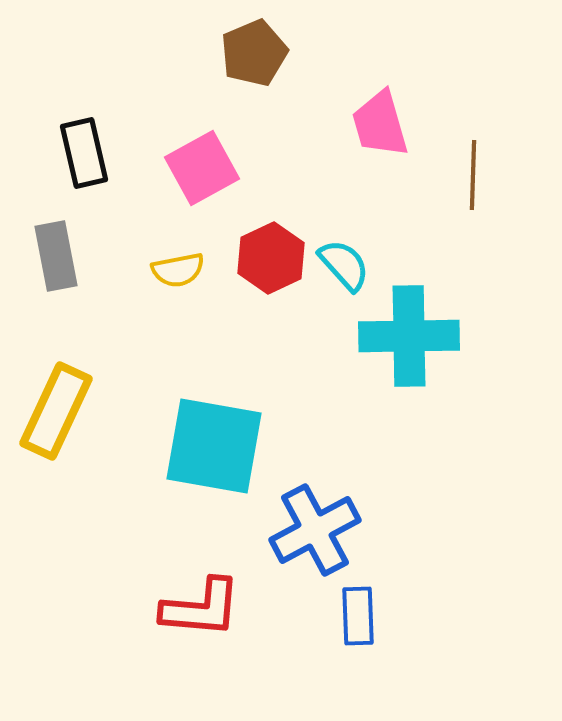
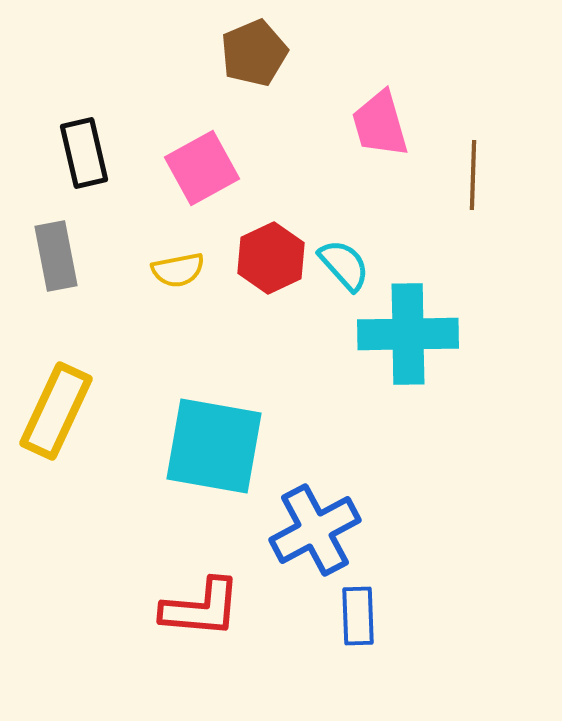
cyan cross: moved 1 px left, 2 px up
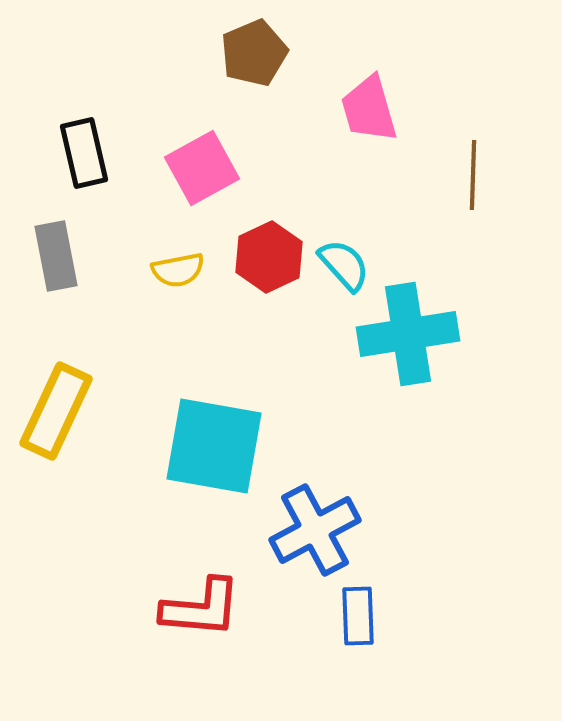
pink trapezoid: moved 11 px left, 15 px up
red hexagon: moved 2 px left, 1 px up
cyan cross: rotated 8 degrees counterclockwise
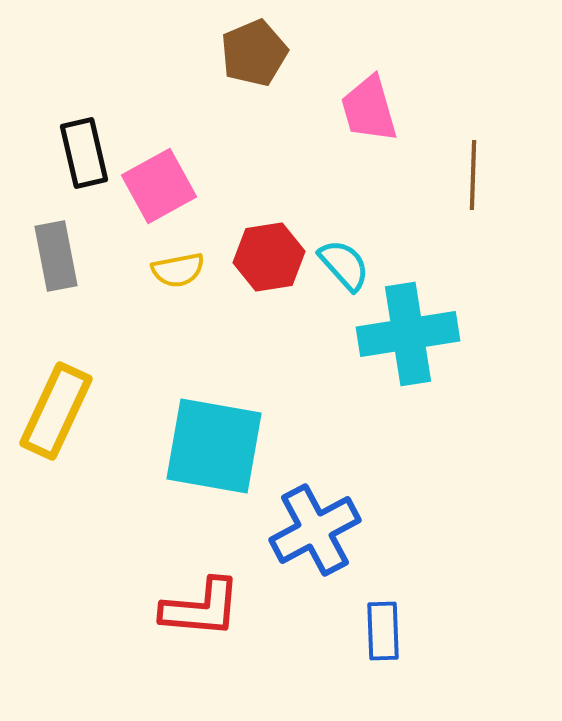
pink square: moved 43 px left, 18 px down
red hexagon: rotated 16 degrees clockwise
blue rectangle: moved 25 px right, 15 px down
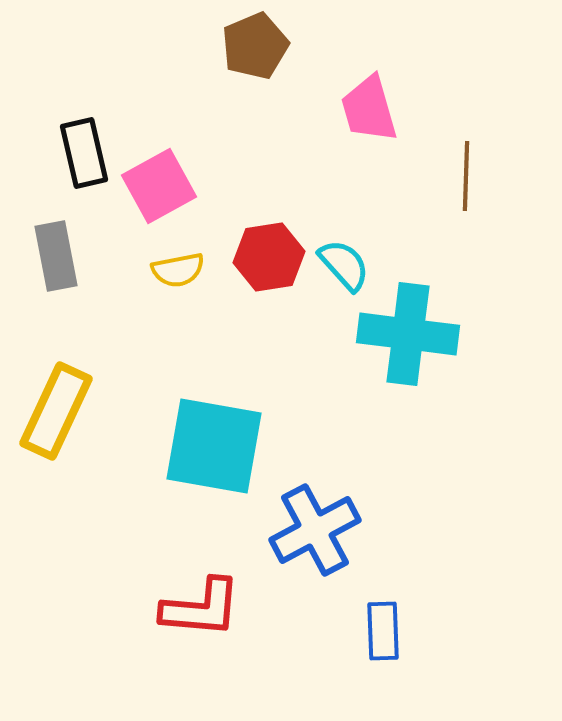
brown pentagon: moved 1 px right, 7 px up
brown line: moved 7 px left, 1 px down
cyan cross: rotated 16 degrees clockwise
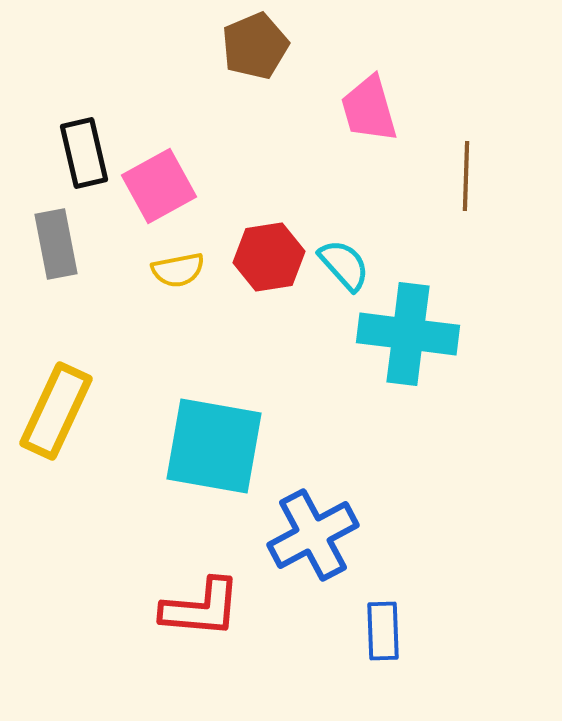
gray rectangle: moved 12 px up
blue cross: moved 2 px left, 5 px down
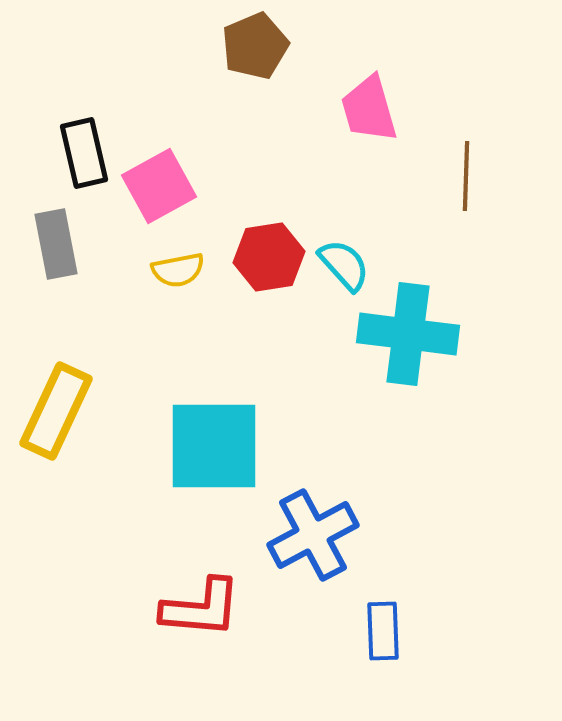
cyan square: rotated 10 degrees counterclockwise
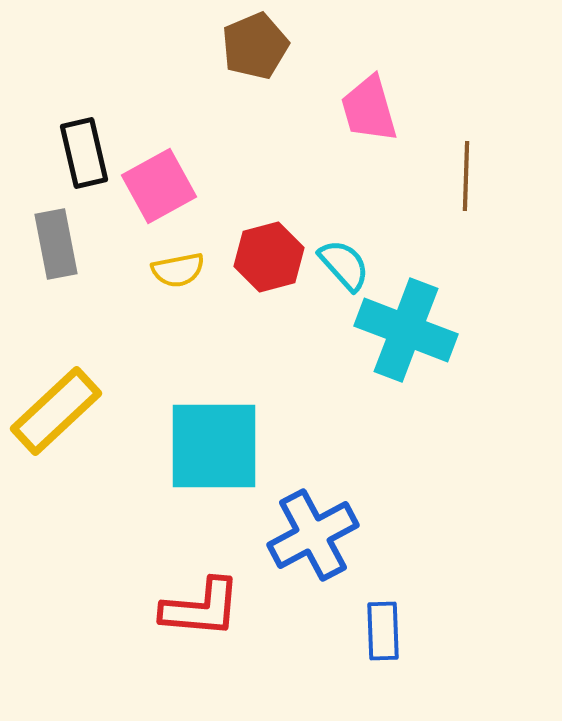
red hexagon: rotated 6 degrees counterclockwise
cyan cross: moved 2 px left, 4 px up; rotated 14 degrees clockwise
yellow rectangle: rotated 22 degrees clockwise
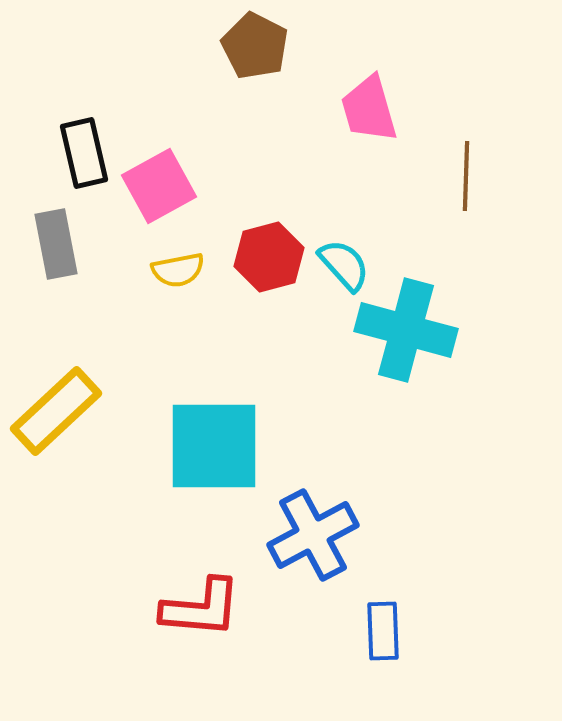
brown pentagon: rotated 22 degrees counterclockwise
cyan cross: rotated 6 degrees counterclockwise
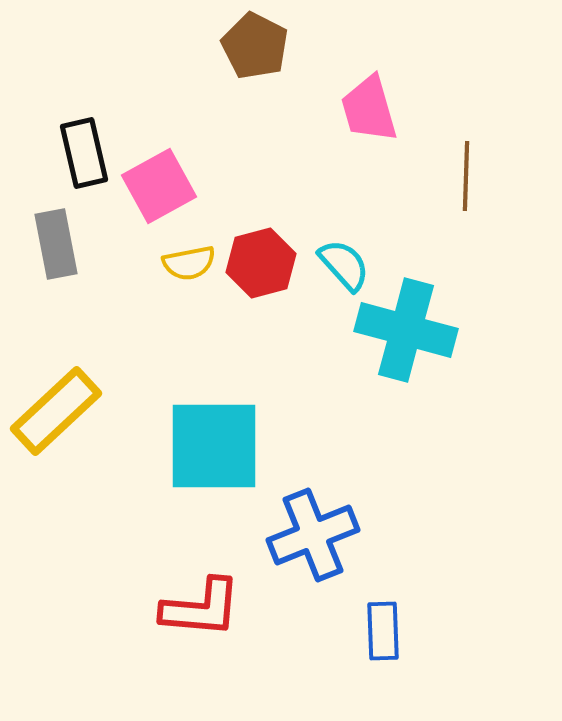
red hexagon: moved 8 px left, 6 px down
yellow semicircle: moved 11 px right, 7 px up
blue cross: rotated 6 degrees clockwise
